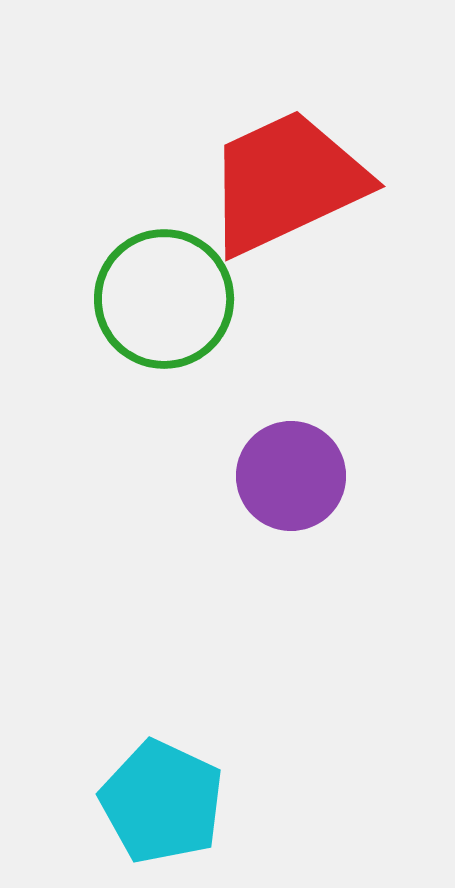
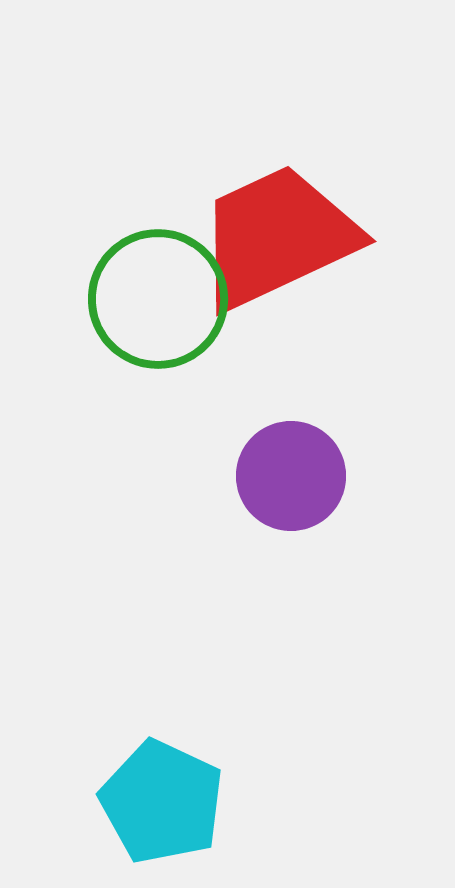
red trapezoid: moved 9 px left, 55 px down
green circle: moved 6 px left
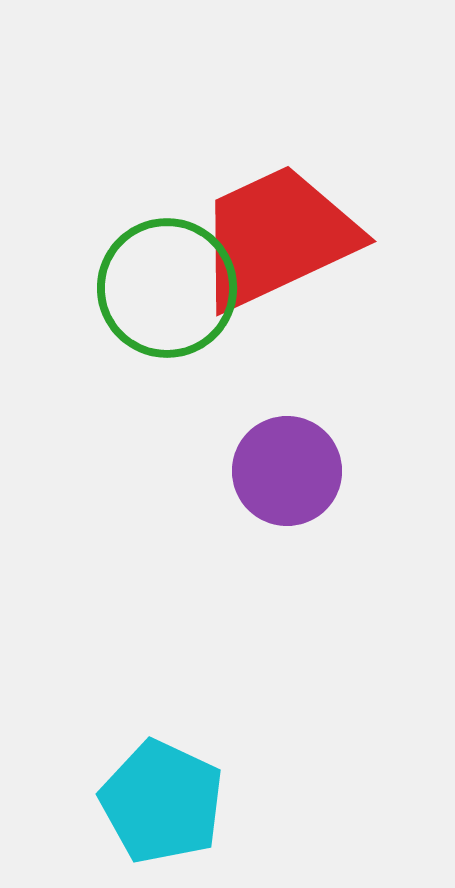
green circle: moved 9 px right, 11 px up
purple circle: moved 4 px left, 5 px up
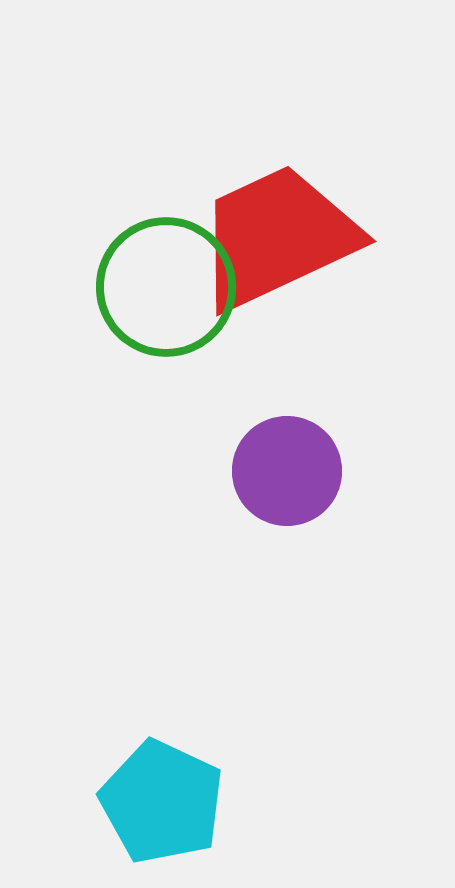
green circle: moved 1 px left, 1 px up
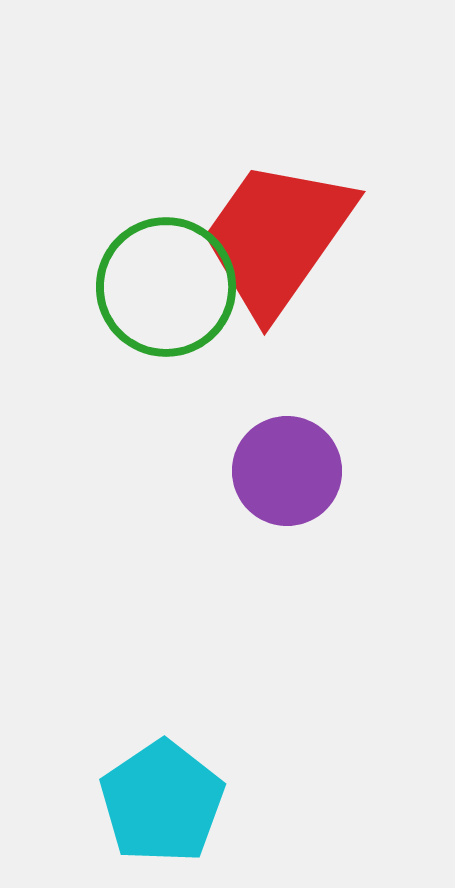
red trapezoid: rotated 30 degrees counterclockwise
cyan pentagon: rotated 13 degrees clockwise
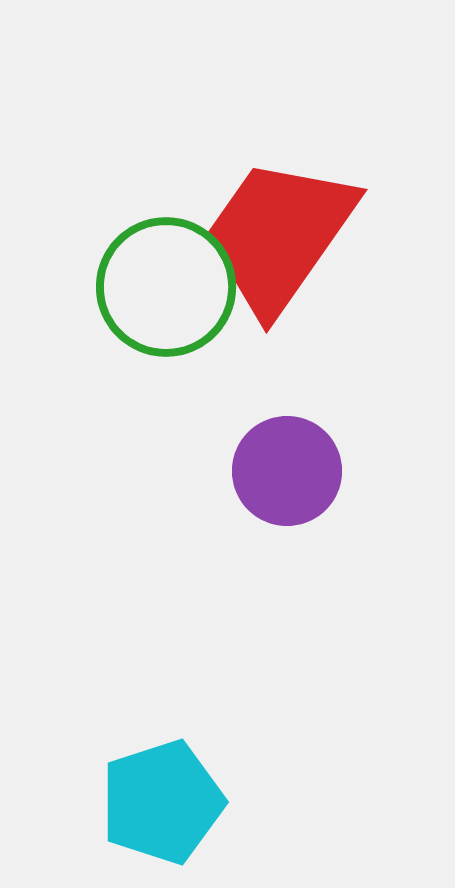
red trapezoid: moved 2 px right, 2 px up
cyan pentagon: rotated 16 degrees clockwise
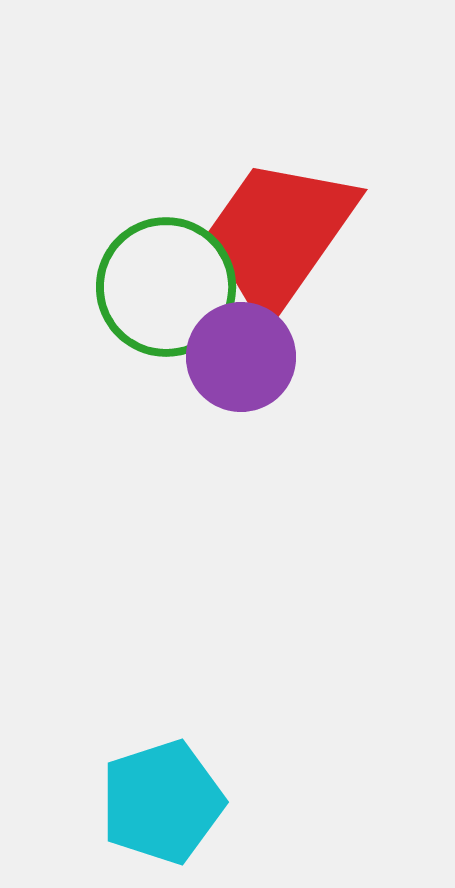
purple circle: moved 46 px left, 114 px up
